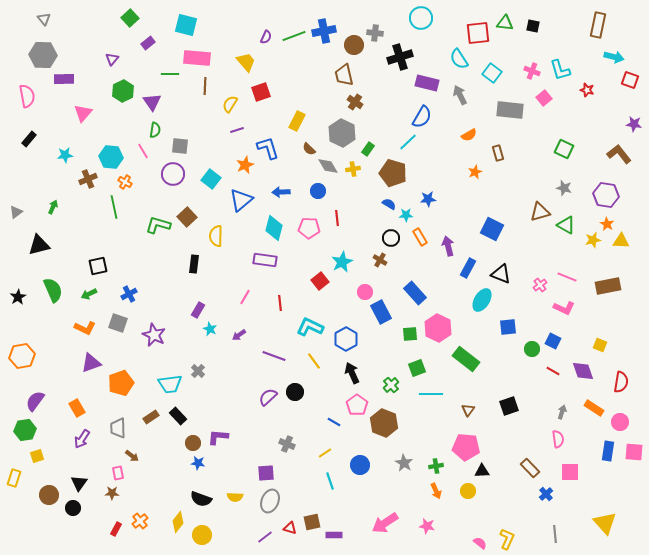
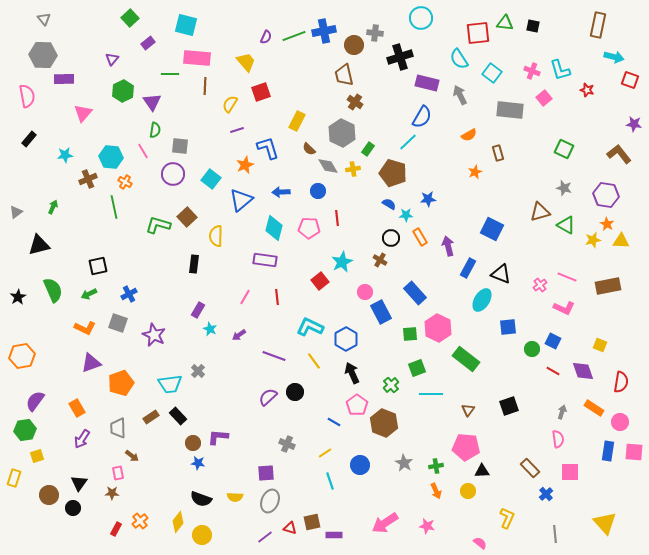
red line at (280, 303): moved 3 px left, 6 px up
yellow L-shape at (507, 539): moved 21 px up
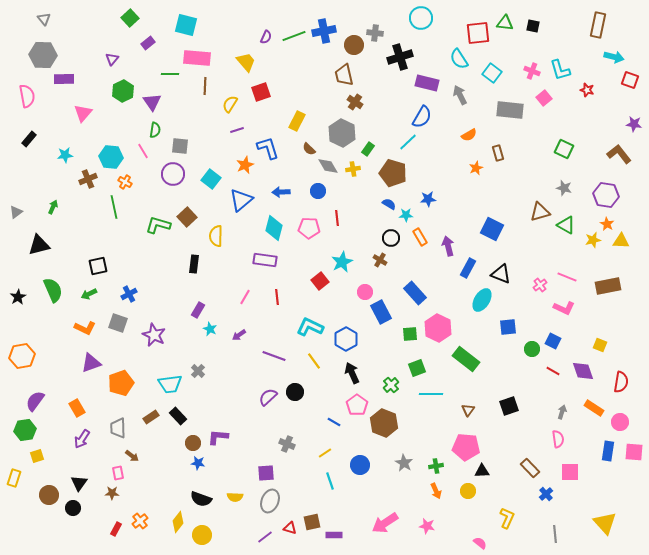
orange star at (475, 172): moved 1 px right, 4 px up
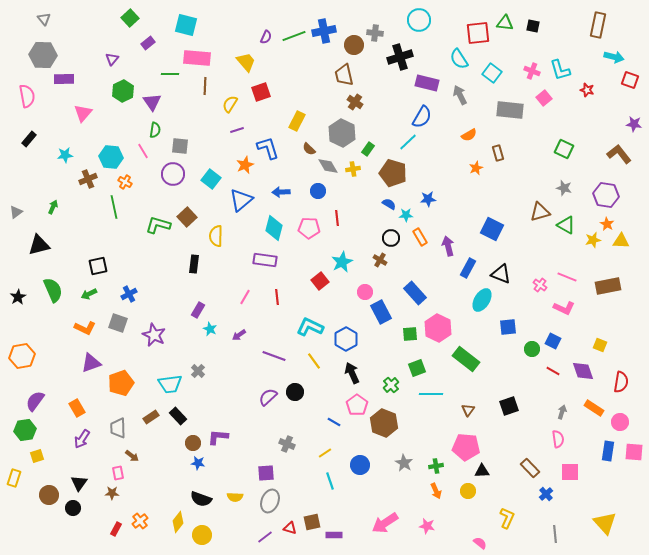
cyan circle at (421, 18): moved 2 px left, 2 px down
pink cross at (540, 285): rotated 16 degrees counterclockwise
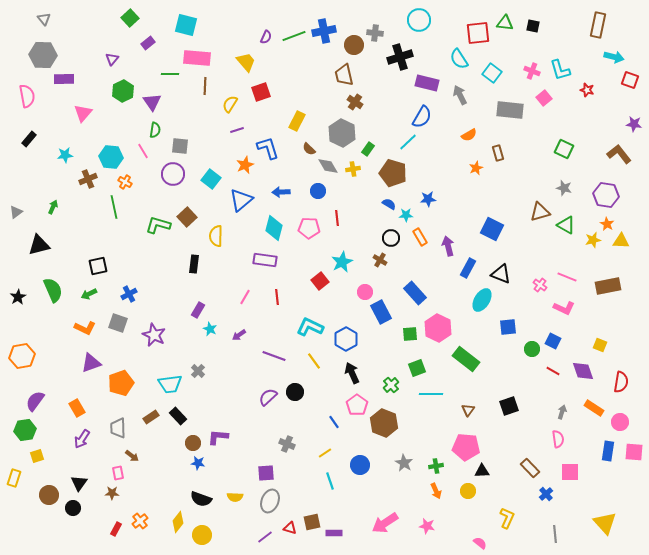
blue line at (334, 422): rotated 24 degrees clockwise
purple rectangle at (334, 535): moved 2 px up
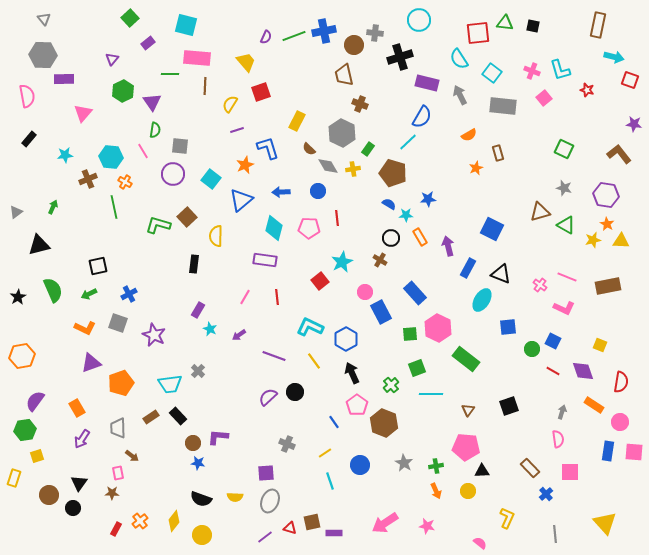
brown cross at (355, 102): moved 5 px right, 2 px down; rotated 14 degrees counterclockwise
gray rectangle at (510, 110): moved 7 px left, 4 px up
orange rectangle at (594, 408): moved 3 px up
yellow diamond at (178, 522): moved 4 px left, 1 px up
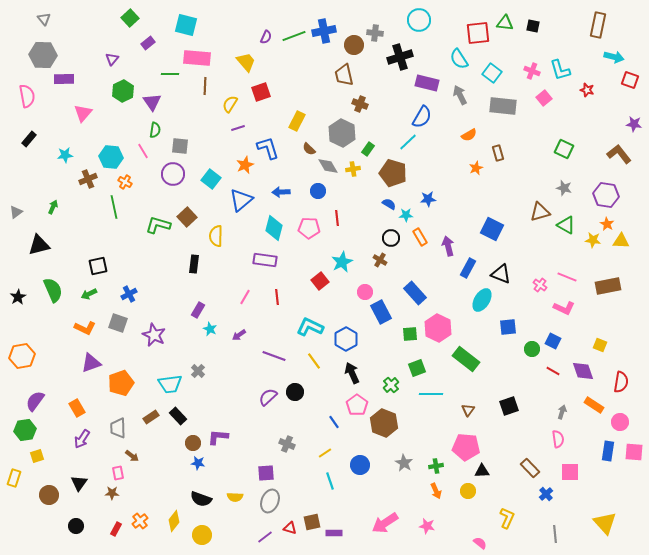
purple line at (237, 130): moved 1 px right, 2 px up
yellow star at (593, 240): rotated 21 degrees clockwise
black circle at (73, 508): moved 3 px right, 18 px down
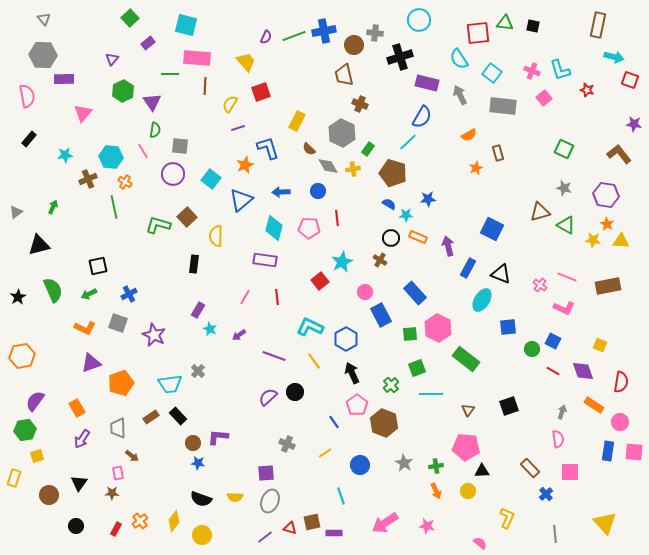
orange rectangle at (420, 237): moved 2 px left; rotated 36 degrees counterclockwise
blue rectangle at (381, 312): moved 3 px down
cyan line at (330, 481): moved 11 px right, 15 px down
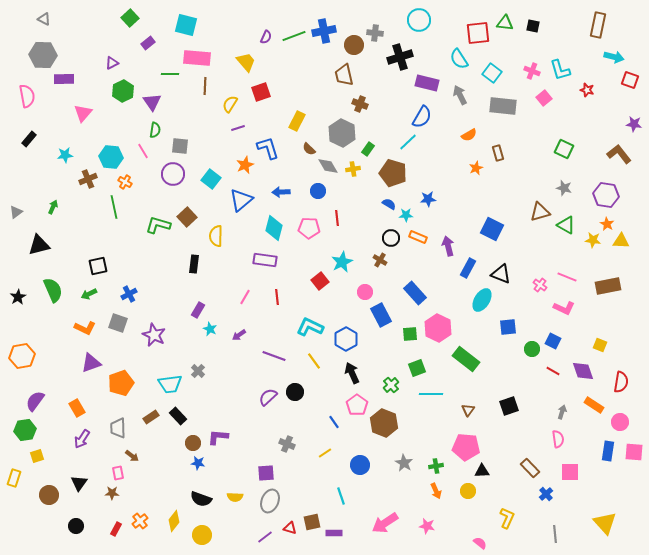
gray triangle at (44, 19): rotated 24 degrees counterclockwise
purple triangle at (112, 59): moved 4 px down; rotated 24 degrees clockwise
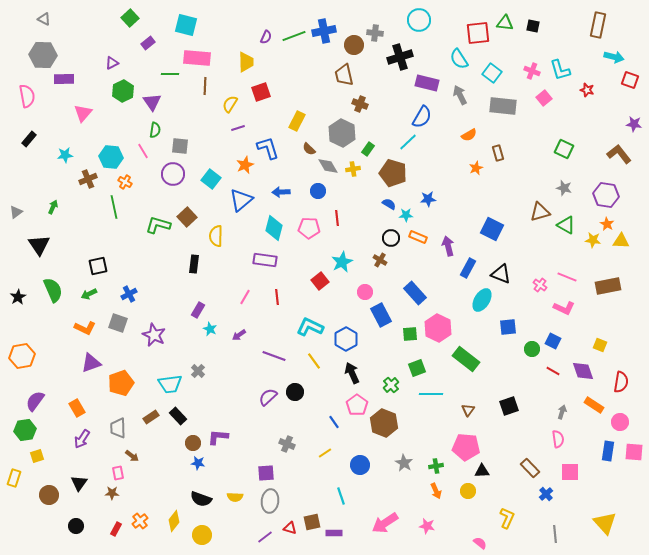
yellow trapezoid at (246, 62): rotated 40 degrees clockwise
black triangle at (39, 245): rotated 50 degrees counterclockwise
gray ellipse at (270, 501): rotated 15 degrees counterclockwise
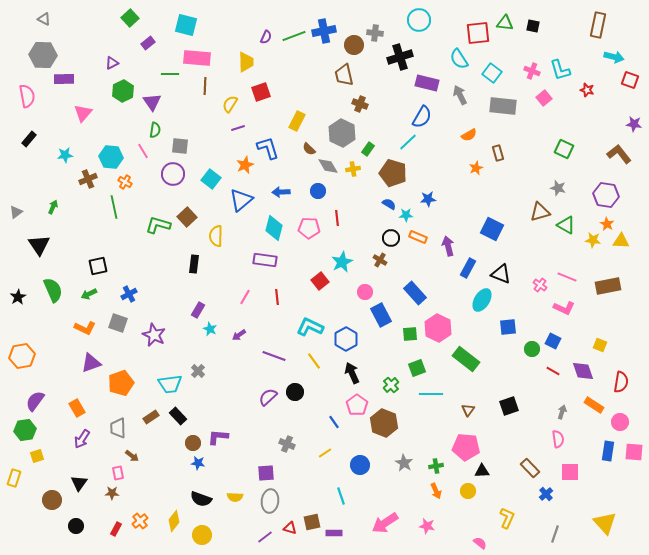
gray star at (564, 188): moved 6 px left
brown circle at (49, 495): moved 3 px right, 5 px down
gray line at (555, 534): rotated 24 degrees clockwise
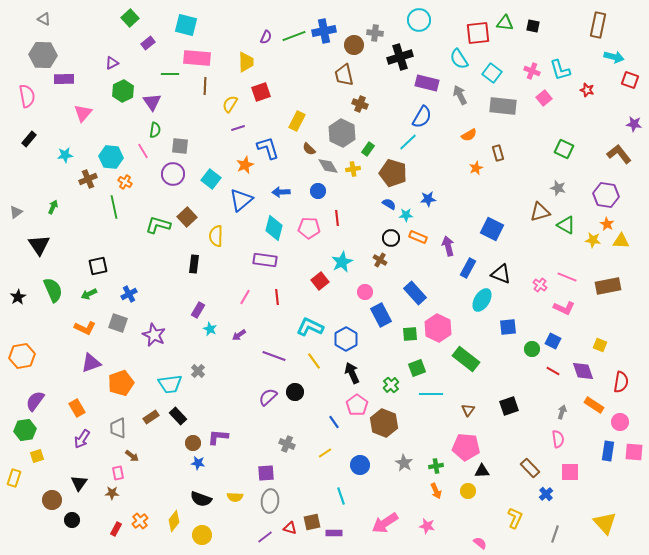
yellow L-shape at (507, 518): moved 8 px right
black circle at (76, 526): moved 4 px left, 6 px up
